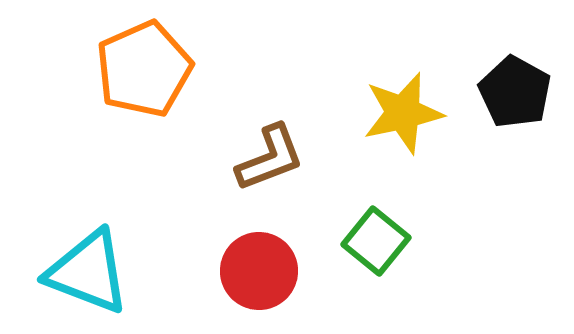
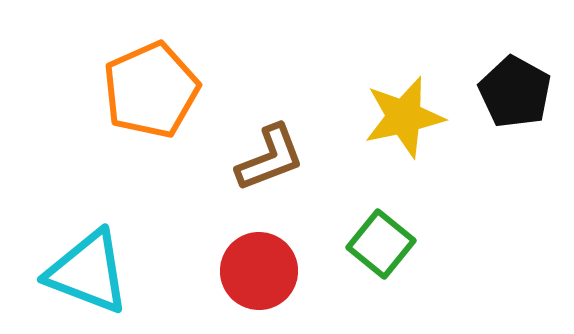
orange pentagon: moved 7 px right, 21 px down
yellow star: moved 1 px right, 4 px down
green square: moved 5 px right, 3 px down
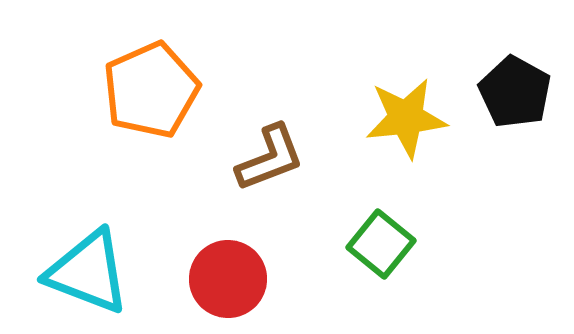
yellow star: moved 2 px right, 1 px down; rotated 6 degrees clockwise
red circle: moved 31 px left, 8 px down
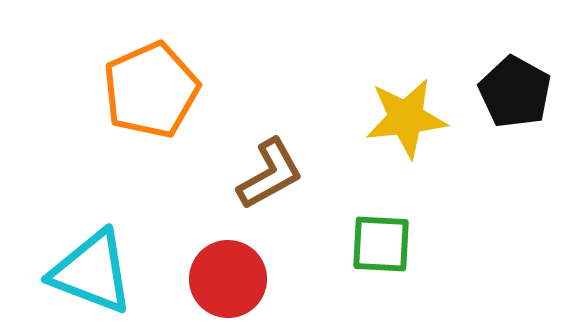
brown L-shape: moved 16 px down; rotated 8 degrees counterclockwise
green square: rotated 36 degrees counterclockwise
cyan triangle: moved 4 px right
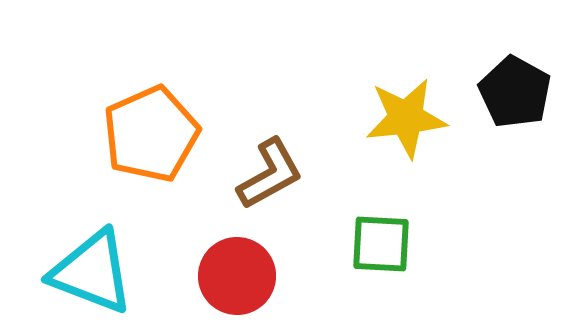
orange pentagon: moved 44 px down
red circle: moved 9 px right, 3 px up
